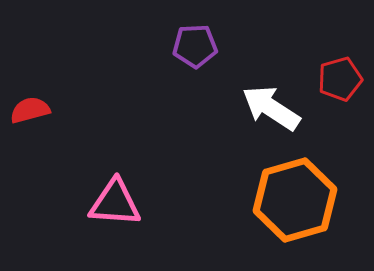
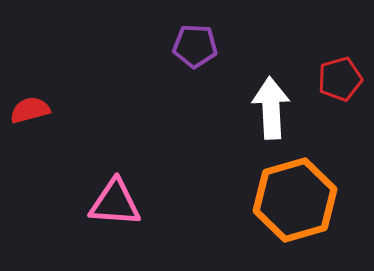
purple pentagon: rotated 6 degrees clockwise
white arrow: rotated 54 degrees clockwise
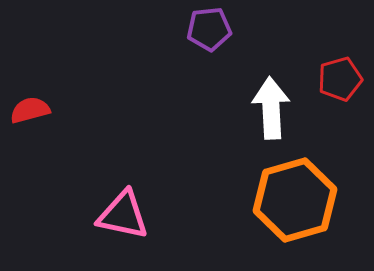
purple pentagon: moved 14 px right, 17 px up; rotated 9 degrees counterclockwise
pink triangle: moved 8 px right, 12 px down; rotated 8 degrees clockwise
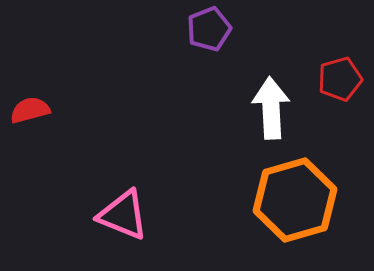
purple pentagon: rotated 15 degrees counterclockwise
pink triangle: rotated 10 degrees clockwise
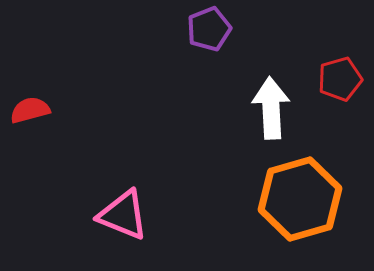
orange hexagon: moved 5 px right, 1 px up
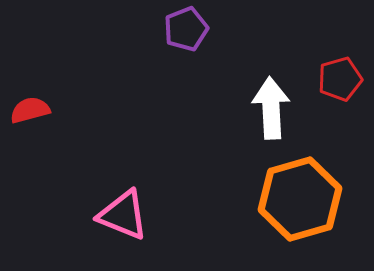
purple pentagon: moved 23 px left
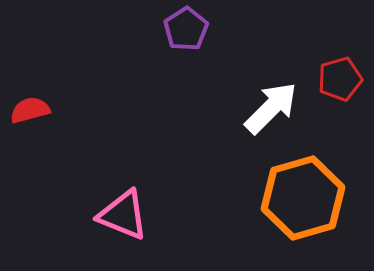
purple pentagon: rotated 12 degrees counterclockwise
white arrow: rotated 48 degrees clockwise
orange hexagon: moved 3 px right, 1 px up
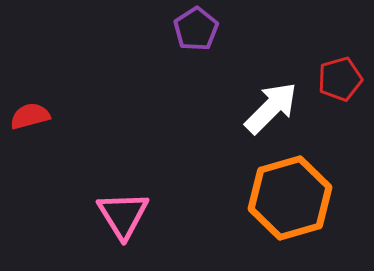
purple pentagon: moved 10 px right
red semicircle: moved 6 px down
orange hexagon: moved 13 px left
pink triangle: rotated 36 degrees clockwise
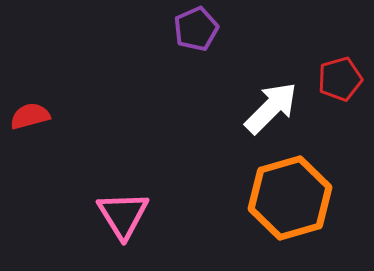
purple pentagon: rotated 9 degrees clockwise
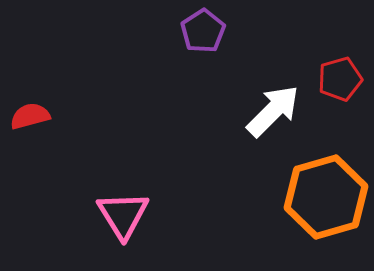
purple pentagon: moved 7 px right, 2 px down; rotated 9 degrees counterclockwise
white arrow: moved 2 px right, 3 px down
orange hexagon: moved 36 px right, 1 px up
